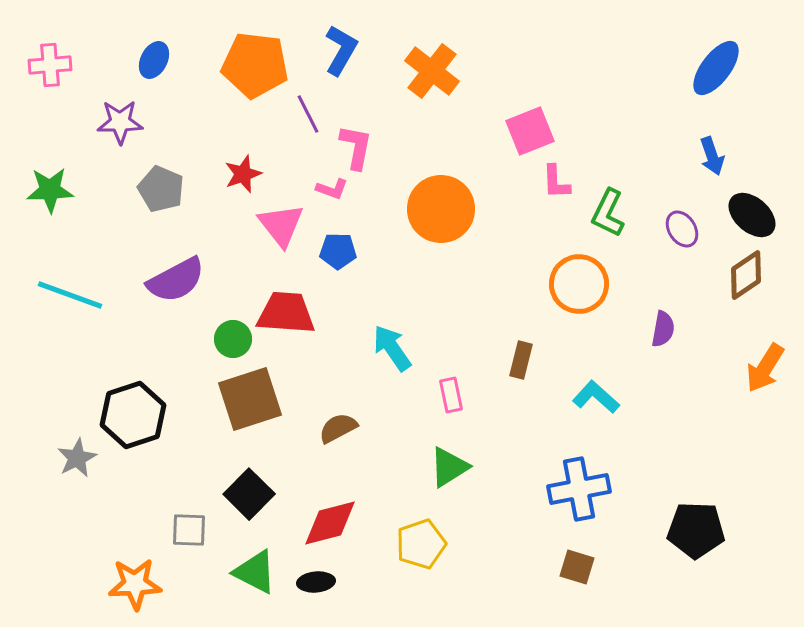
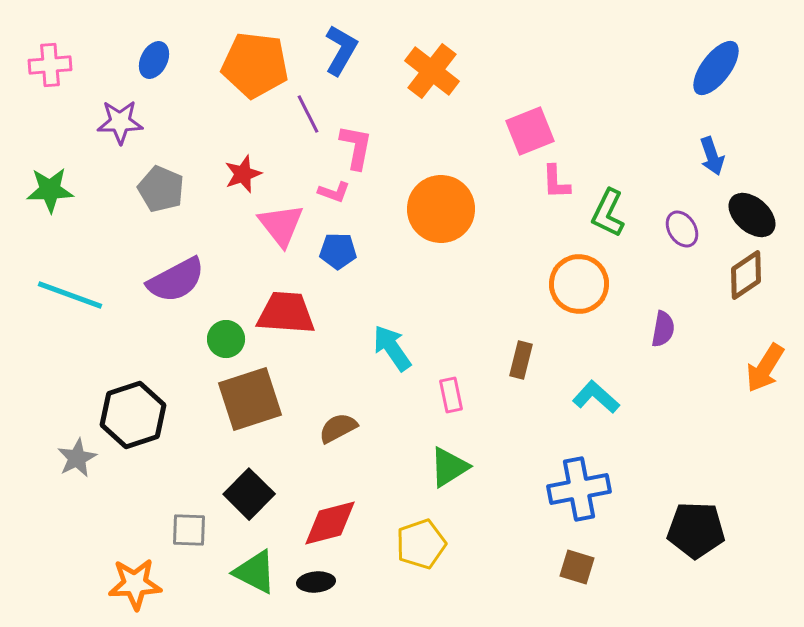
pink L-shape at (332, 189): moved 2 px right, 3 px down
green circle at (233, 339): moved 7 px left
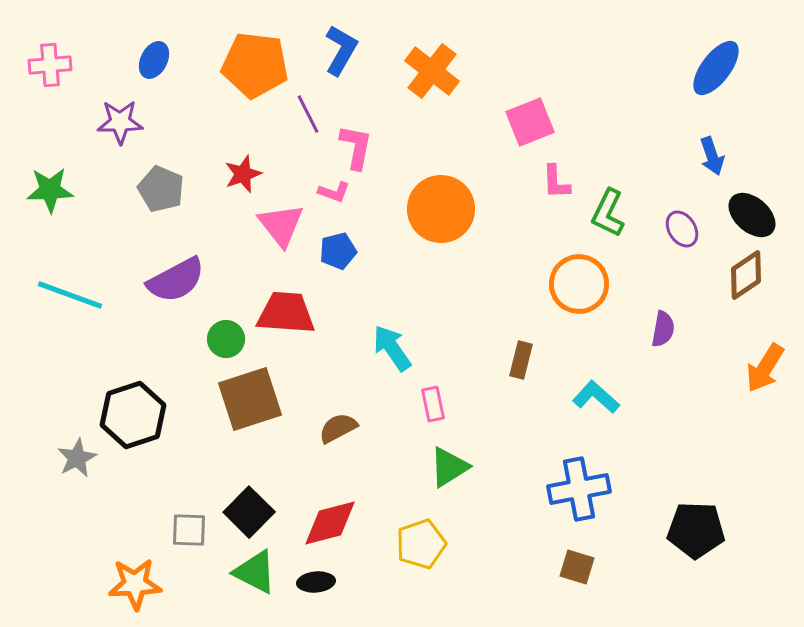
pink square at (530, 131): moved 9 px up
blue pentagon at (338, 251): rotated 15 degrees counterclockwise
pink rectangle at (451, 395): moved 18 px left, 9 px down
black square at (249, 494): moved 18 px down
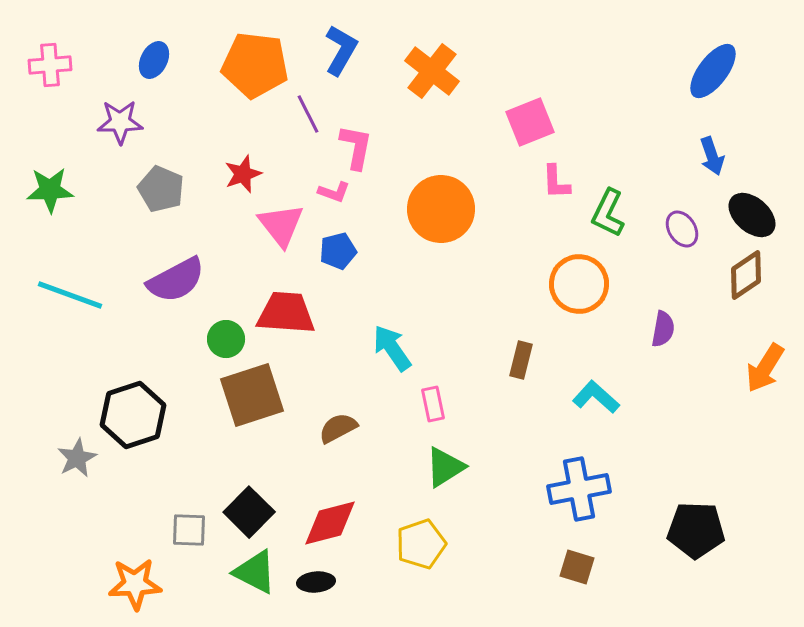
blue ellipse at (716, 68): moved 3 px left, 3 px down
brown square at (250, 399): moved 2 px right, 4 px up
green triangle at (449, 467): moved 4 px left
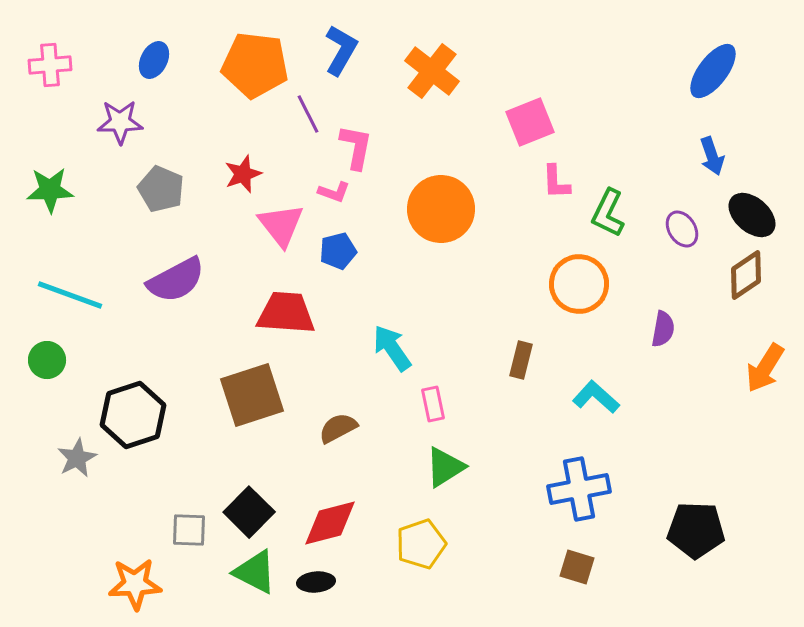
green circle at (226, 339): moved 179 px left, 21 px down
